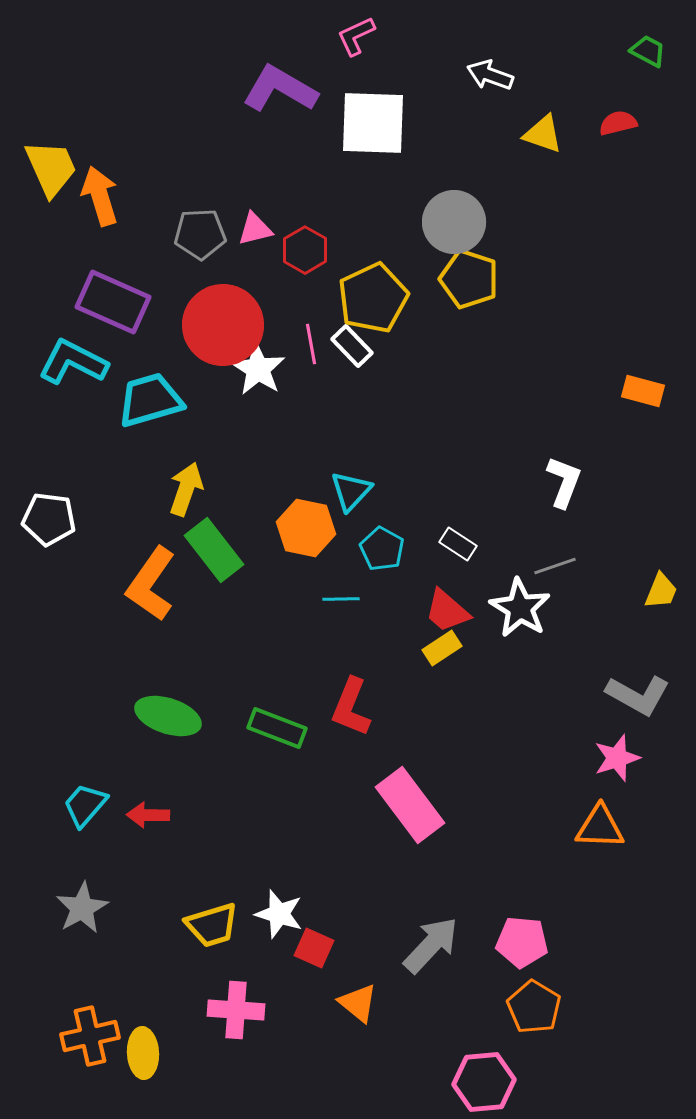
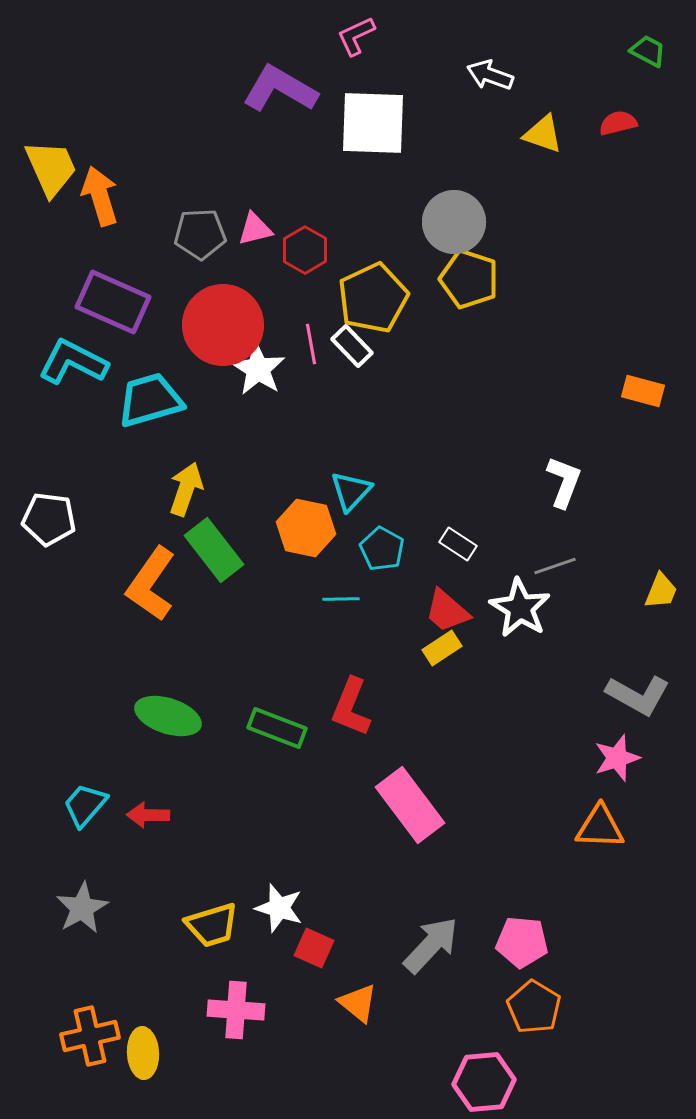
white star at (279, 914): moved 6 px up
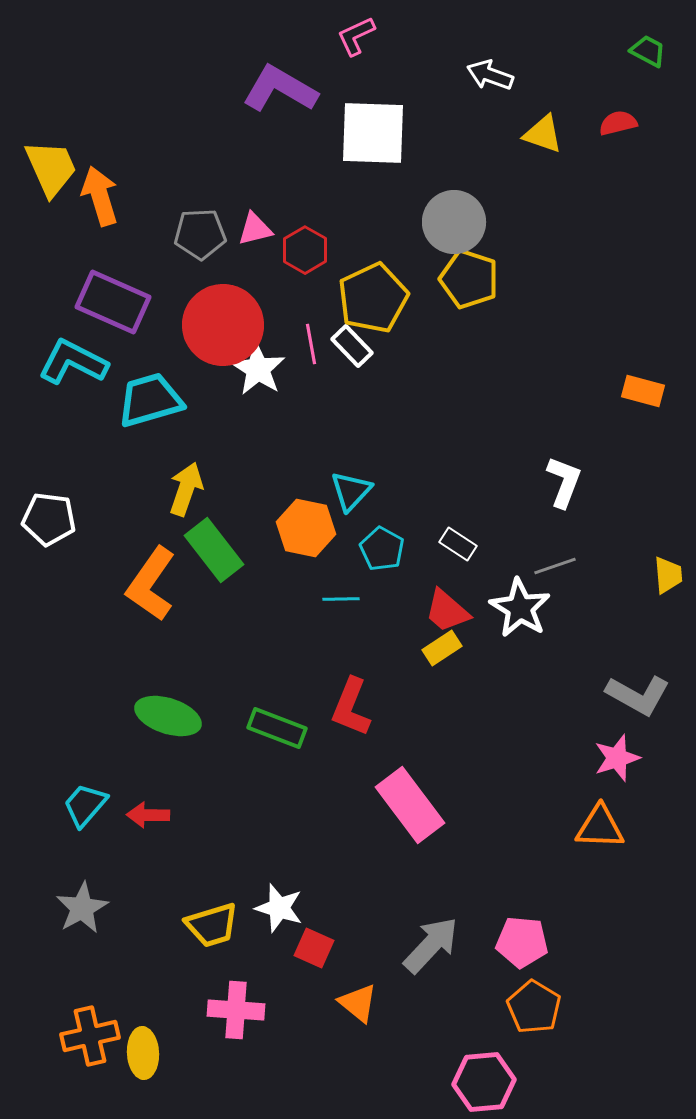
white square at (373, 123): moved 10 px down
yellow trapezoid at (661, 591): moved 7 px right, 16 px up; rotated 27 degrees counterclockwise
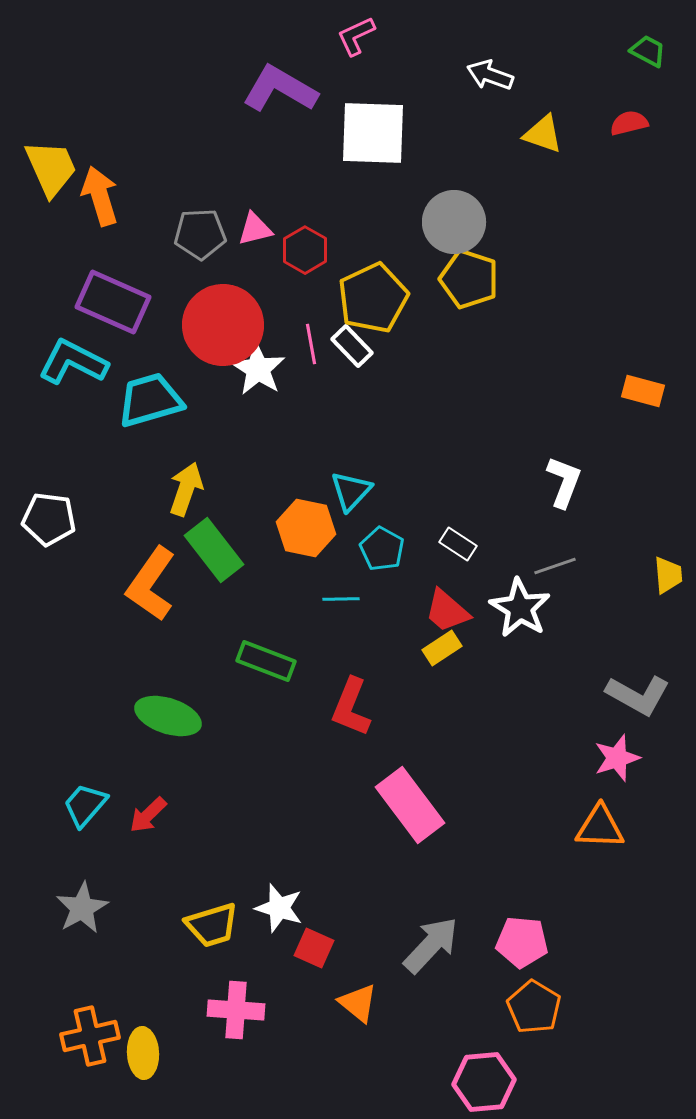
red semicircle at (618, 123): moved 11 px right
green rectangle at (277, 728): moved 11 px left, 67 px up
red arrow at (148, 815): rotated 45 degrees counterclockwise
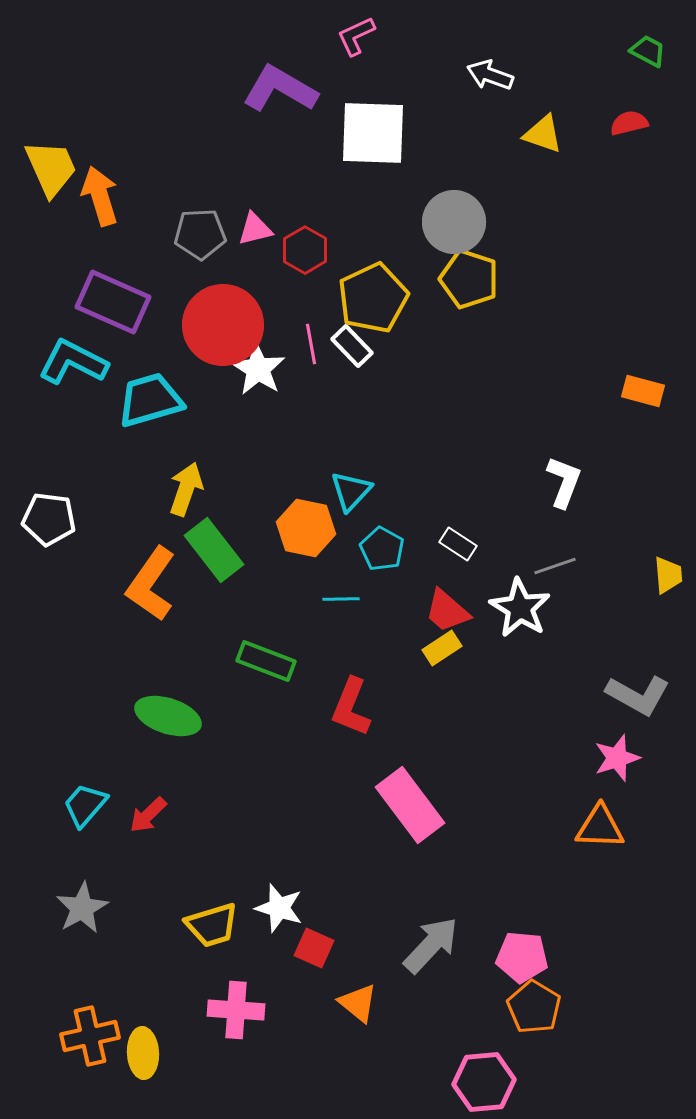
pink pentagon at (522, 942): moved 15 px down
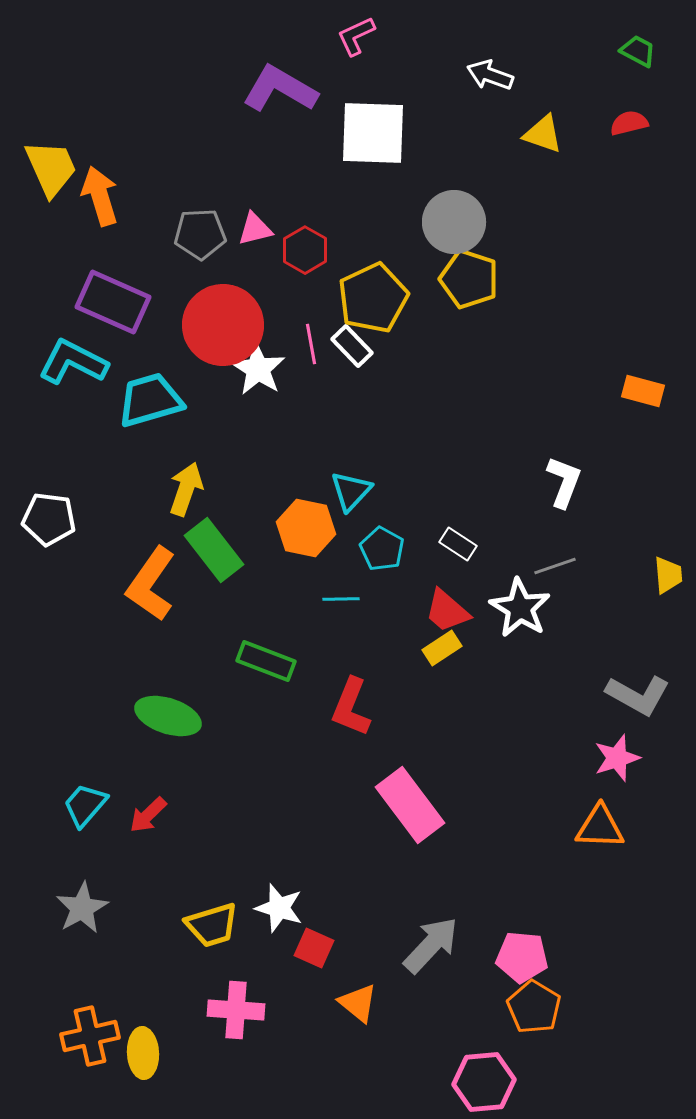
green trapezoid at (648, 51): moved 10 px left
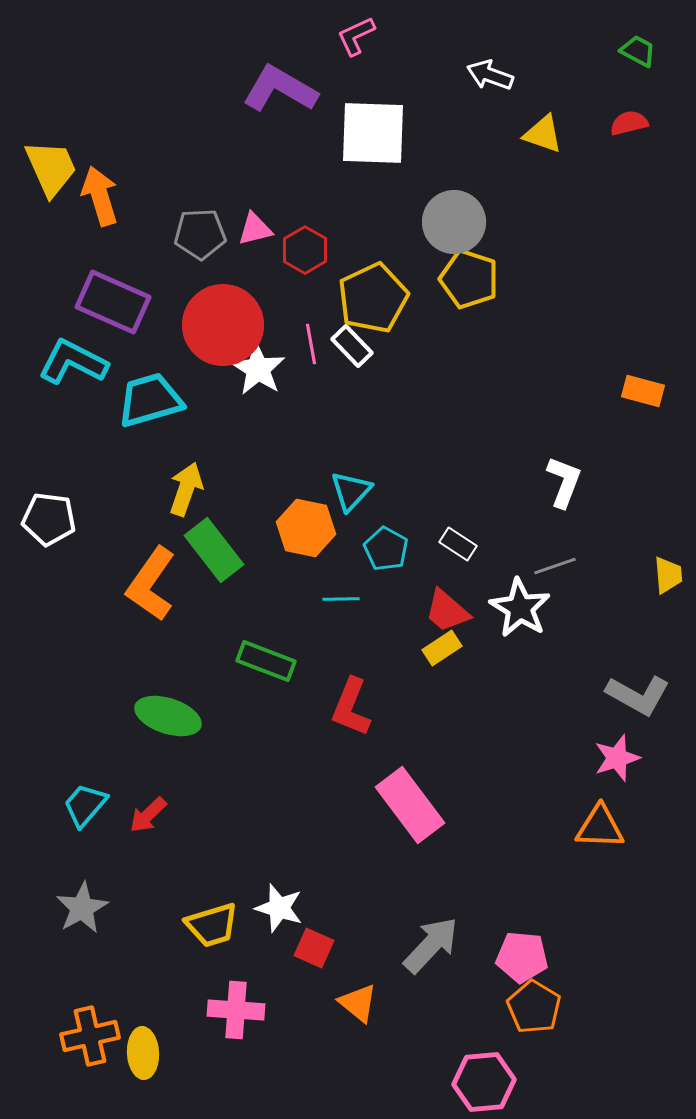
cyan pentagon at (382, 549): moved 4 px right
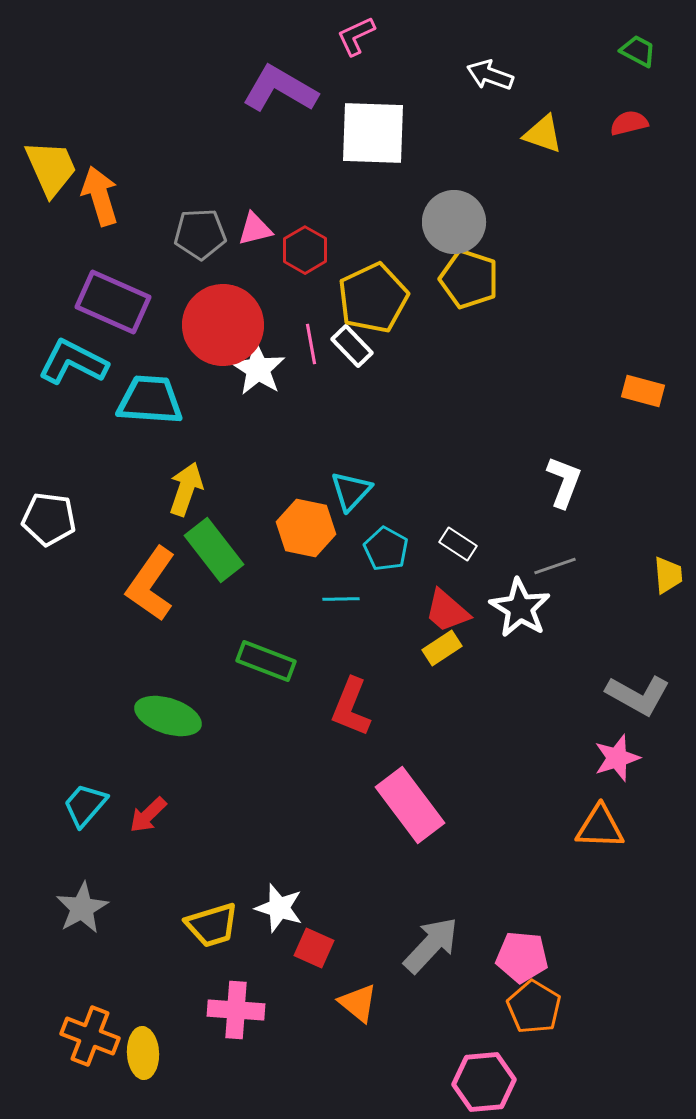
cyan trapezoid at (150, 400): rotated 20 degrees clockwise
orange cross at (90, 1036): rotated 34 degrees clockwise
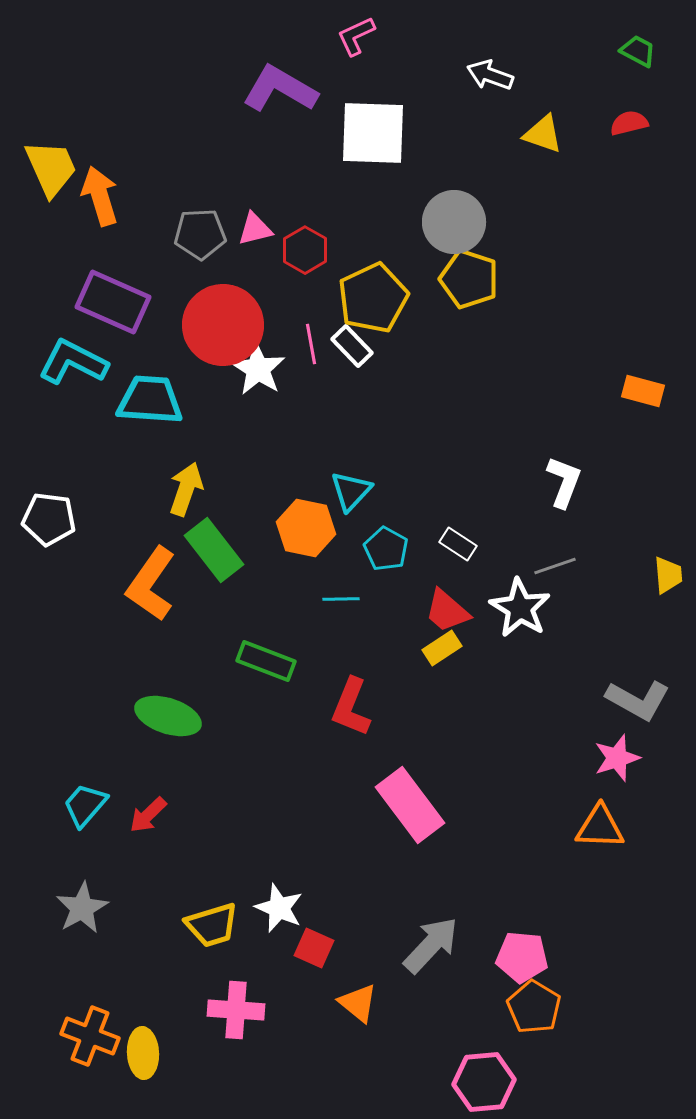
gray L-shape at (638, 695): moved 5 px down
white star at (279, 908): rotated 6 degrees clockwise
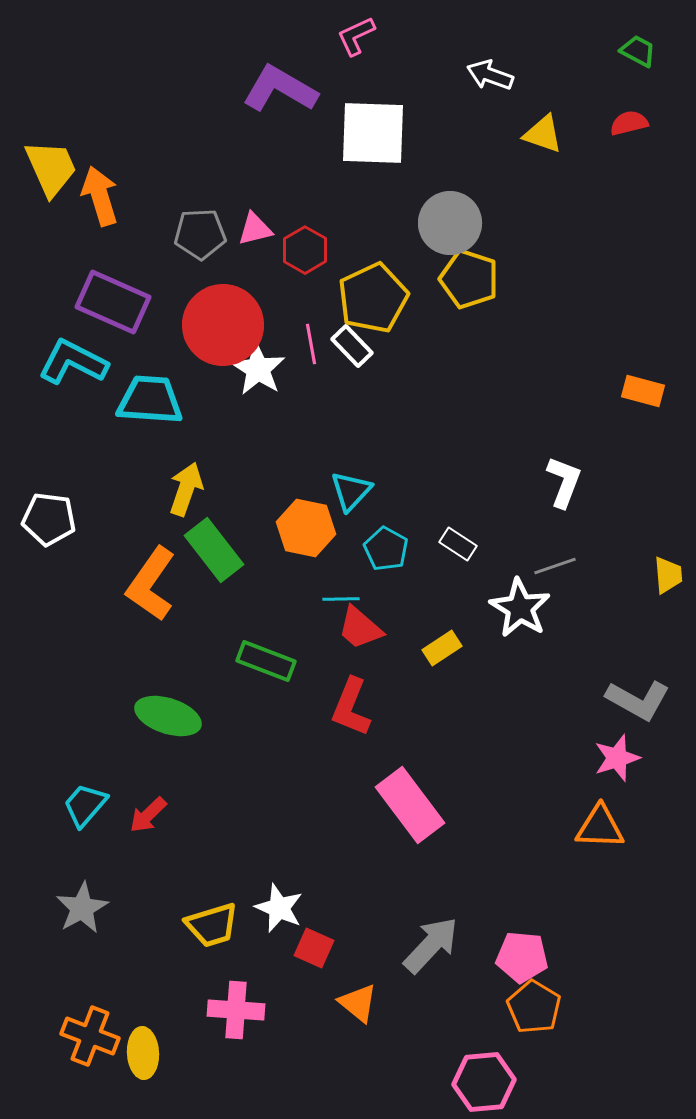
gray circle at (454, 222): moved 4 px left, 1 px down
red trapezoid at (447, 611): moved 87 px left, 17 px down
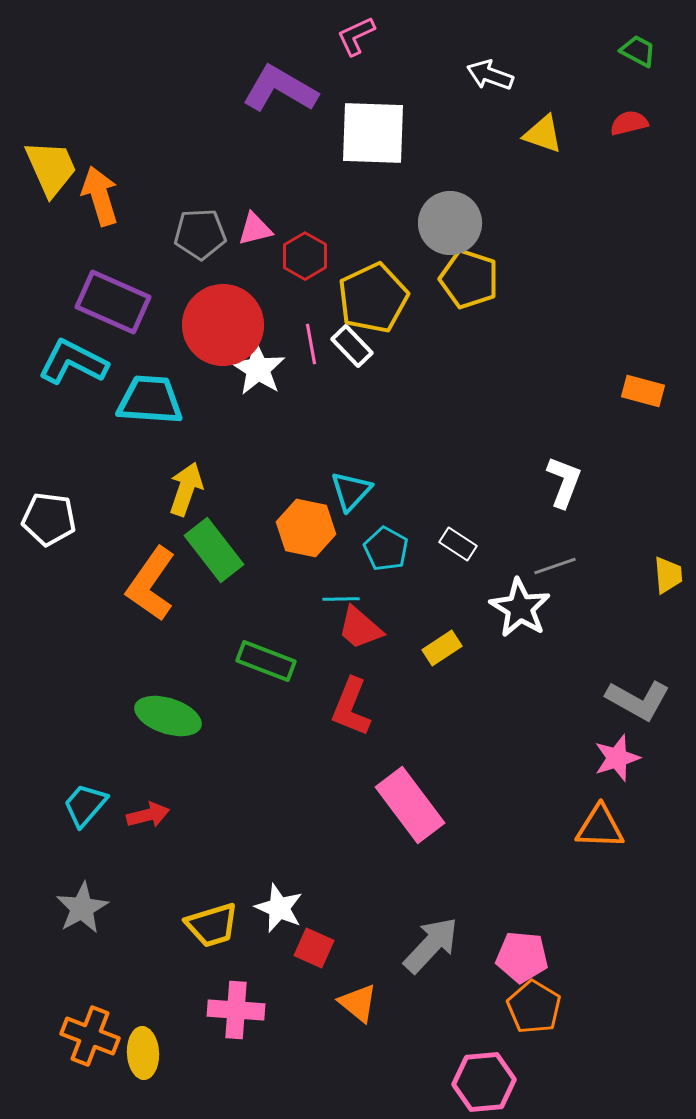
red hexagon at (305, 250): moved 6 px down
red arrow at (148, 815): rotated 150 degrees counterclockwise
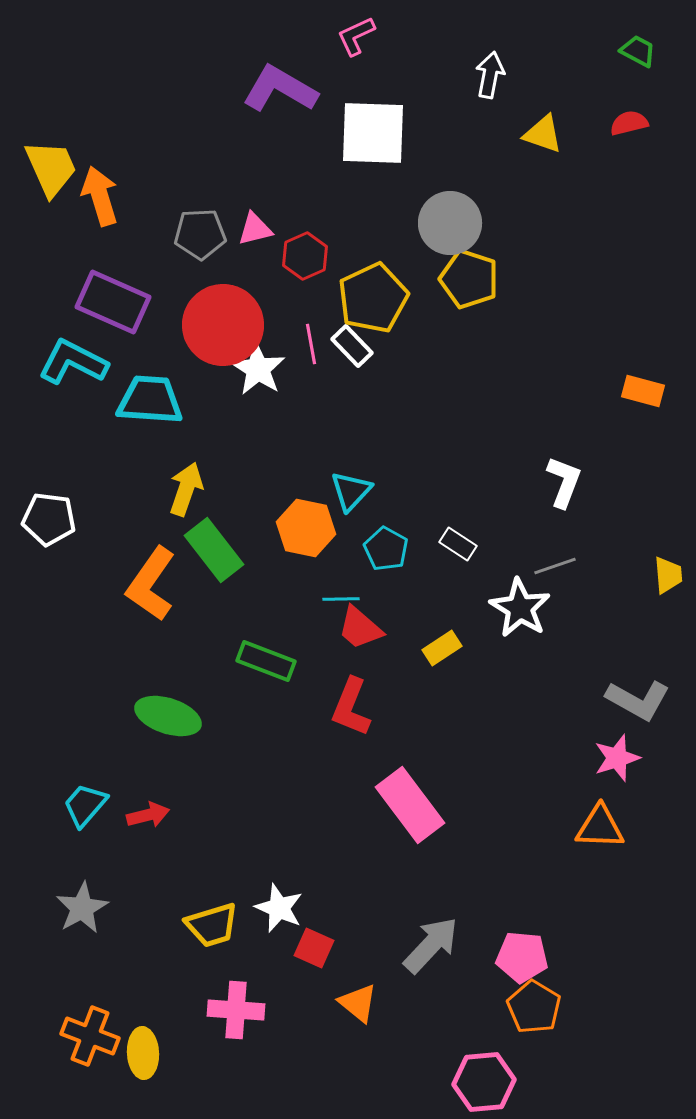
white arrow at (490, 75): rotated 81 degrees clockwise
red hexagon at (305, 256): rotated 6 degrees clockwise
